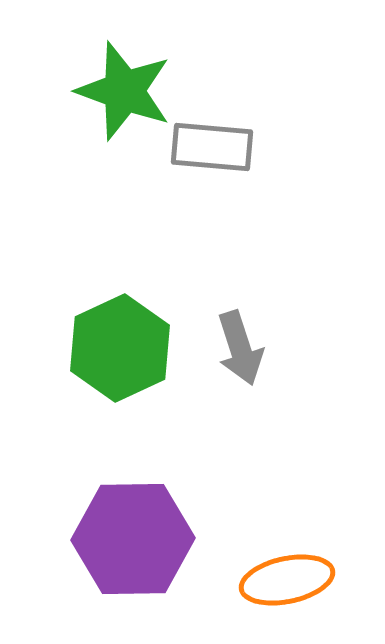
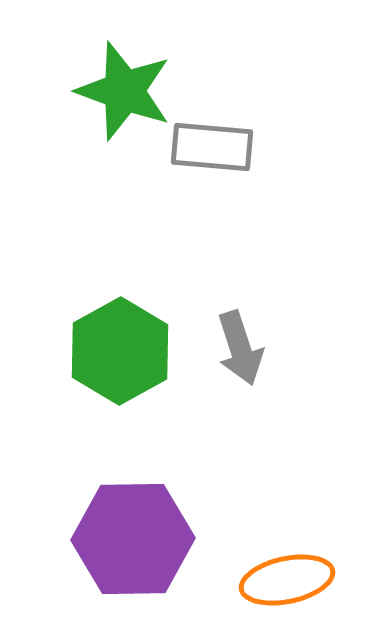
green hexagon: moved 3 px down; rotated 4 degrees counterclockwise
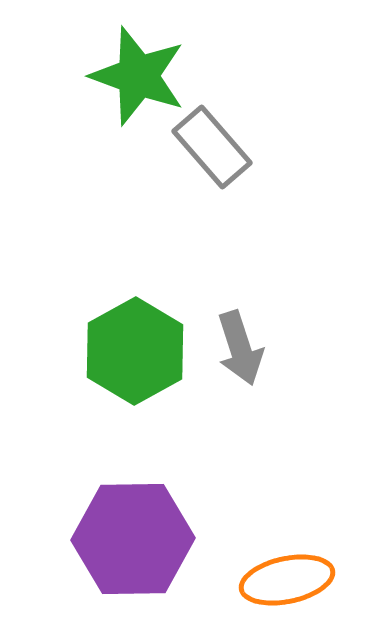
green star: moved 14 px right, 15 px up
gray rectangle: rotated 44 degrees clockwise
green hexagon: moved 15 px right
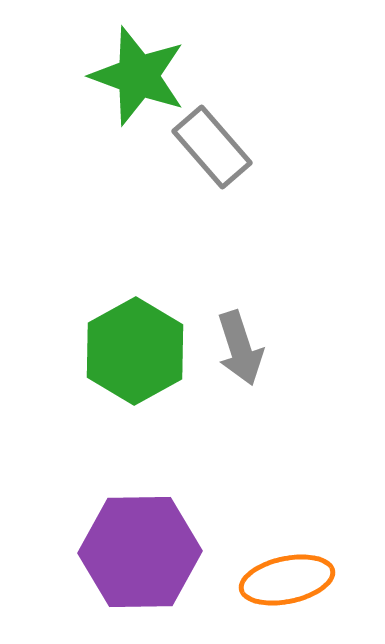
purple hexagon: moved 7 px right, 13 px down
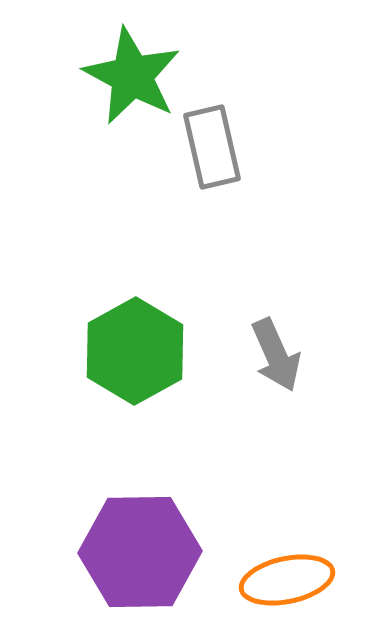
green star: moved 6 px left; rotated 8 degrees clockwise
gray rectangle: rotated 28 degrees clockwise
gray arrow: moved 36 px right, 7 px down; rotated 6 degrees counterclockwise
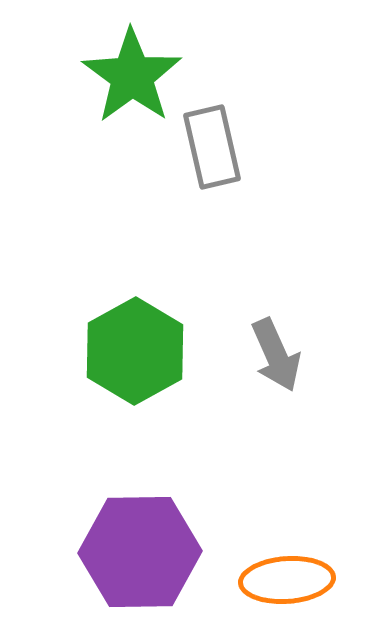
green star: rotated 8 degrees clockwise
orange ellipse: rotated 8 degrees clockwise
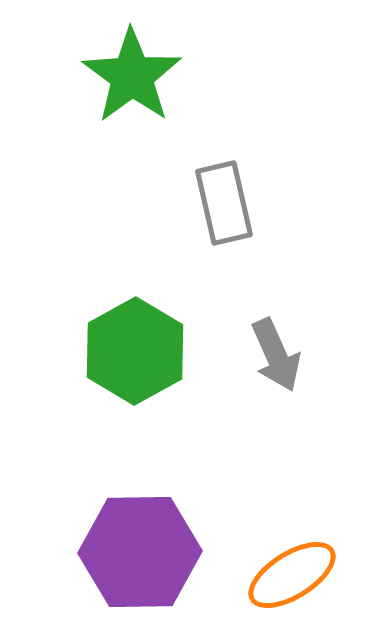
gray rectangle: moved 12 px right, 56 px down
orange ellipse: moved 5 px right, 5 px up; rotated 28 degrees counterclockwise
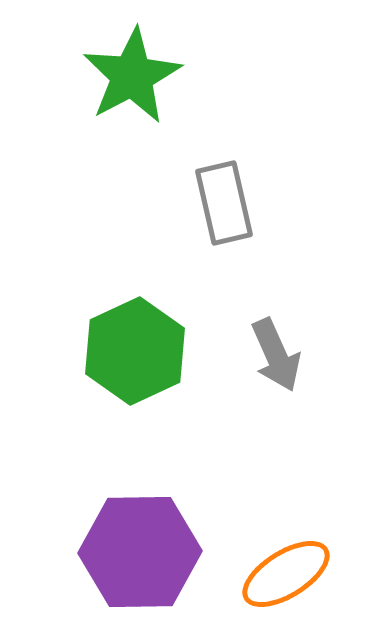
green star: rotated 8 degrees clockwise
green hexagon: rotated 4 degrees clockwise
orange ellipse: moved 6 px left, 1 px up
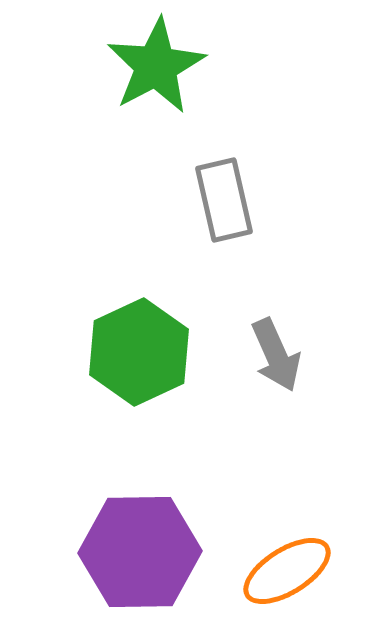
green star: moved 24 px right, 10 px up
gray rectangle: moved 3 px up
green hexagon: moved 4 px right, 1 px down
orange ellipse: moved 1 px right, 3 px up
